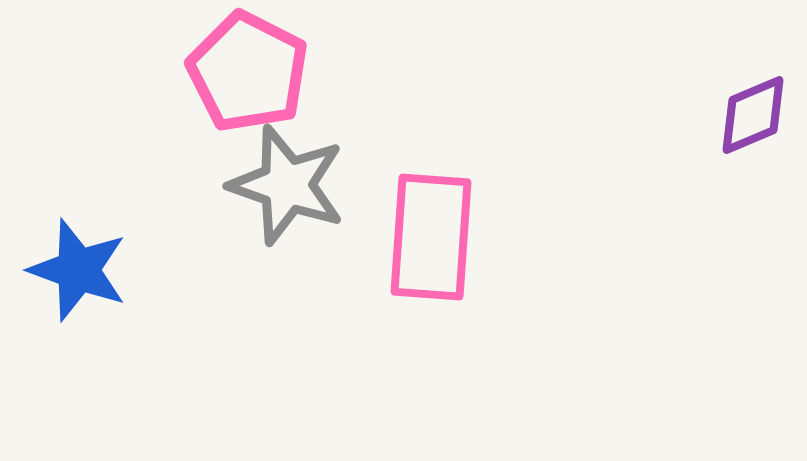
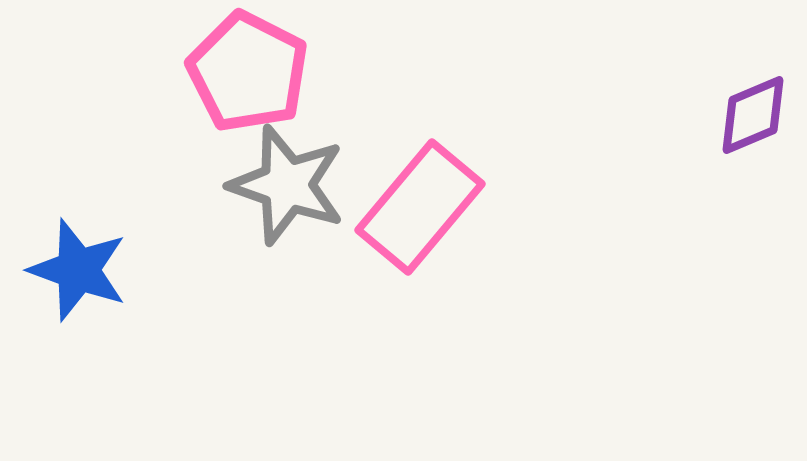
pink rectangle: moved 11 px left, 30 px up; rotated 36 degrees clockwise
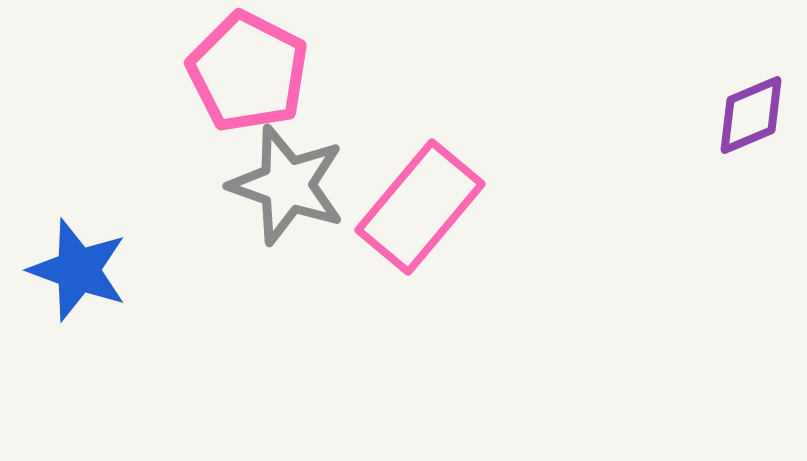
purple diamond: moved 2 px left
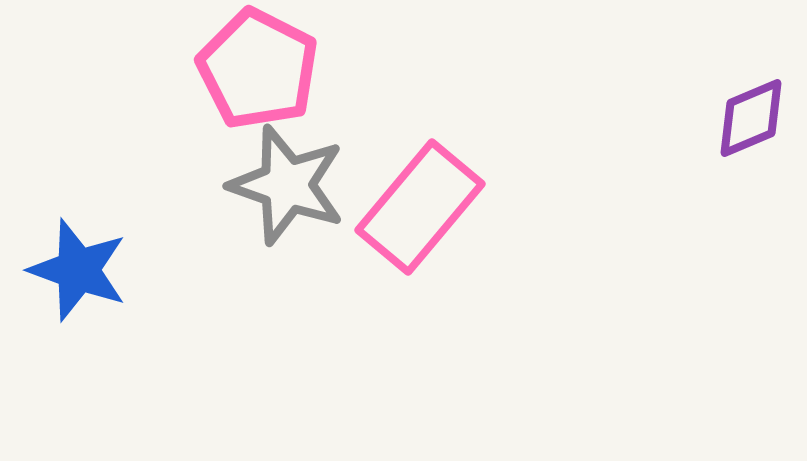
pink pentagon: moved 10 px right, 3 px up
purple diamond: moved 3 px down
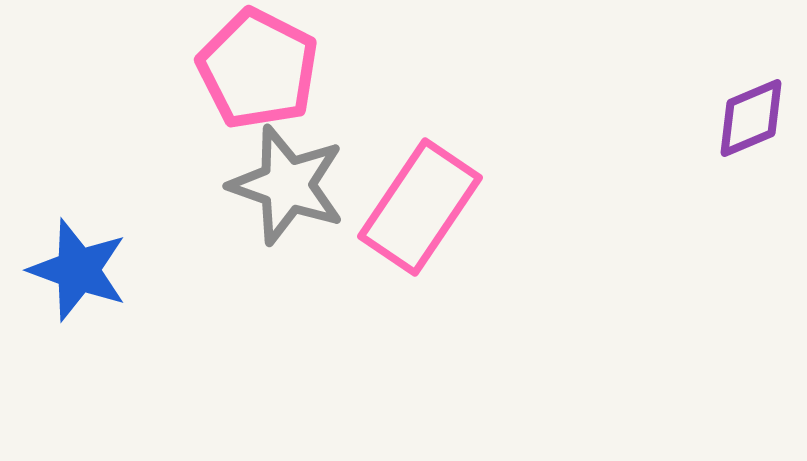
pink rectangle: rotated 6 degrees counterclockwise
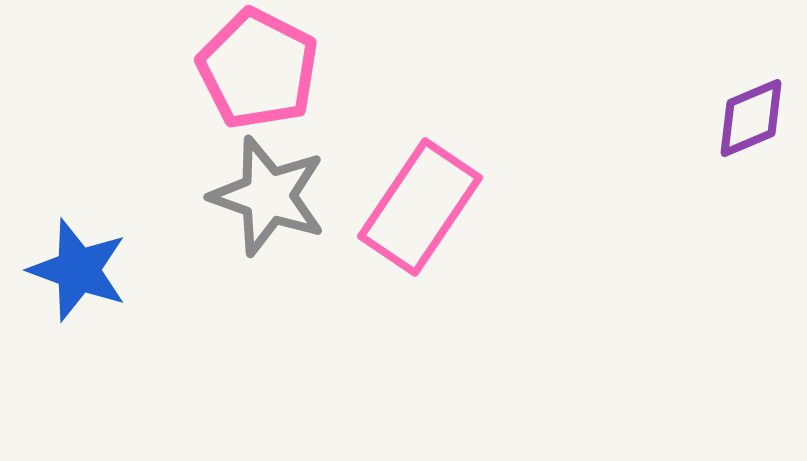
gray star: moved 19 px left, 11 px down
